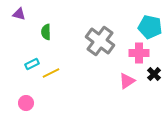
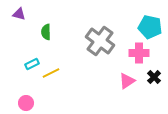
black cross: moved 3 px down
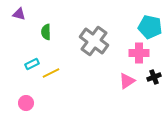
gray cross: moved 6 px left
black cross: rotated 24 degrees clockwise
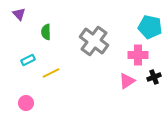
purple triangle: rotated 32 degrees clockwise
pink cross: moved 1 px left, 2 px down
cyan rectangle: moved 4 px left, 4 px up
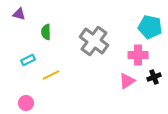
purple triangle: rotated 32 degrees counterclockwise
yellow line: moved 2 px down
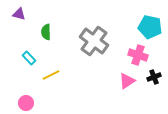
pink cross: rotated 18 degrees clockwise
cyan rectangle: moved 1 px right, 2 px up; rotated 72 degrees clockwise
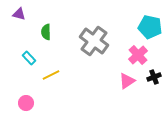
pink cross: rotated 30 degrees clockwise
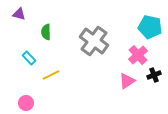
black cross: moved 2 px up
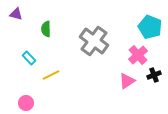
purple triangle: moved 3 px left
cyan pentagon: rotated 10 degrees clockwise
green semicircle: moved 3 px up
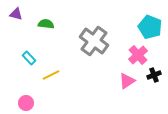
green semicircle: moved 5 px up; rotated 98 degrees clockwise
